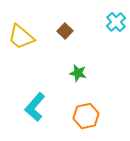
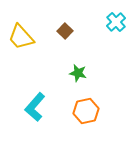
yellow trapezoid: rotated 8 degrees clockwise
orange hexagon: moved 5 px up
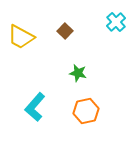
yellow trapezoid: rotated 20 degrees counterclockwise
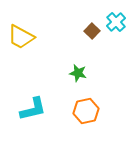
brown square: moved 27 px right
cyan L-shape: moved 2 px left, 2 px down; rotated 144 degrees counterclockwise
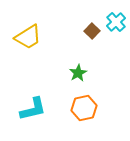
yellow trapezoid: moved 7 px right; rotated 60 degrees counterclockwise
green star: rotated 30 degrees clockwise
orange hexagon: moved 2 px left, 3 px up
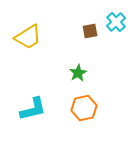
brown square: moved 2 px left; rotated 35 degrees clockwise
